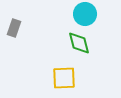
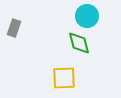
cyan circle: moved 2 px right, 2 px down
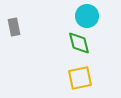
gray rectangle: moved 1 px up; rotated 30 degrees counterclockwise
yellow square: moved 16 px right; rotated 10 degrees counterclockwise
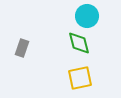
gray rectangle: moved 8 px right, 21 px down; rotated 30 degrees clockwise
